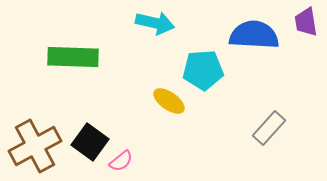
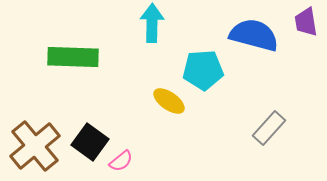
cyan arrow: moved 3 px left; rotated 102 degrees counterclockwise
blue semicircle: rotated 12 degrees clockwise
brown cross: rotated 12 degrees counterclockwise
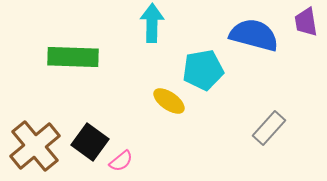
cyan pentagon: rotated 6 degrees counterclockwise
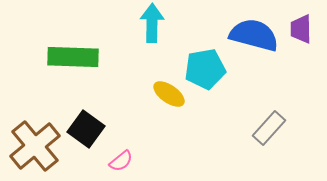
purple trapezoid: moved 5 px left, 7 px down; rotated 8 degrees clockwise
cyan pentagon: moved 2 px right, 1 px up
yellow ellipse: moved 7 px up
black square: moved 4 px left, 13 px up
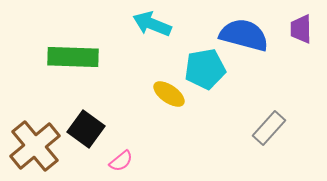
cyan arrow: moved 1 px down; rotated 69 degrees counterclockwise
blue semicircle: moved 10 px left
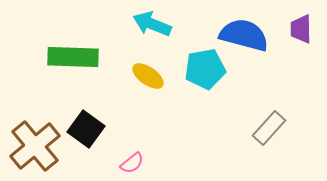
yellow ellipse: moved 21 px left, 18 px up
pink semicircle: moved 11 px right, 2 px down
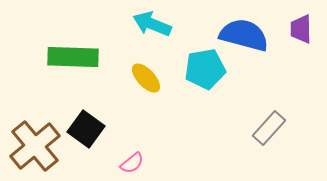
yellow ellipse: moved 2 px left, 2 px down; rotated 12 degrees clockwise
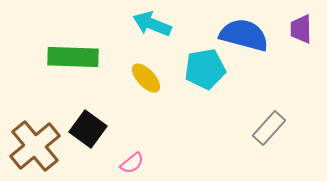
black square: moved 2 px right
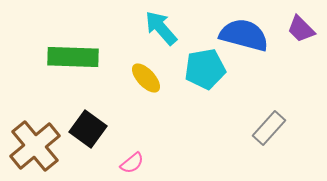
cyan arrow: moved 9 px right, 4 px down; rotated 27 degrees clockwise
purple trapezoid: rotated 44 degrees counterclockwise
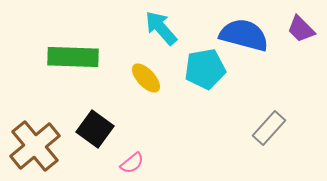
black square: moved 7 px right
